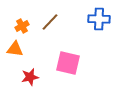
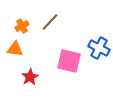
blue cross: moved 29 px down; rotated 25 degrees clockwise
pink square: moved 1 px right, 2 px up
red star: rotated 18 degrees counterclockwise
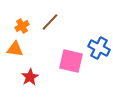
pink square: moved 2 px right
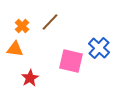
orange cross: rotated 16 degrees counterclockwise
blue cross: rotated 15 degrees clockwise
red star: moved 1 px down
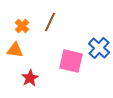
brown line: rotated 18 degrees counterclockwise
orange triangle: moved 1 px down
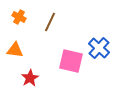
orange cross: moved 3 px left, 9 px up; rotated 16 degrees counterclockwise
